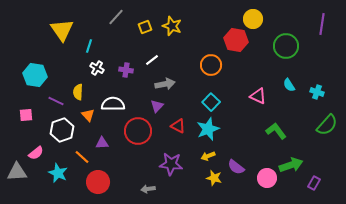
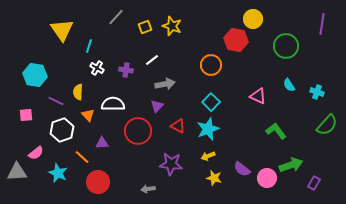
purple semicircle at (236, 167): moved 6 px right, 2 px down
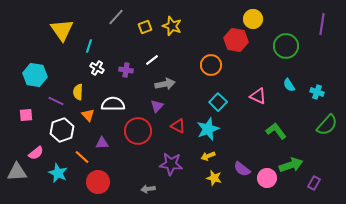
cyan square at (211, 102): moved 7 px right
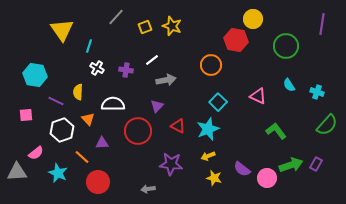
gray arrow at (165, 84): moved 1 px right, 4 px up
orange triangle at (88, 115): moved 4 px down
purple rectangle at (314, 183): moved 2 px right, 19 px up
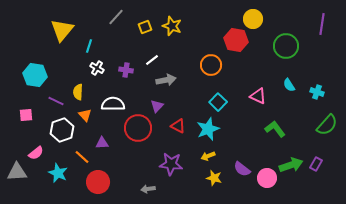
yellow triangle at (62, 30): rotated 15 degrees clockwise
orange triangle at (88, 119): moved 3 px left, 4 px up
red circle at (138, 131): moved 3 px up
green L-shape at (276, 131): moved 1 px left, 2 px up
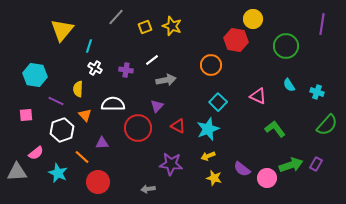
white cross at (97, 68): moved 2 px left
yellow semicircle at (78, 92): moved 3 px up
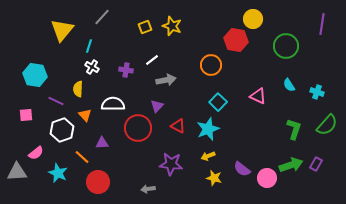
gray line at (116, 17): moved 14 px left
white cross at (95, 68): moved 3 px left, 1 px up
green L-shape at (275, 129): moved 19 px right; rotated 55 degrees clockwise
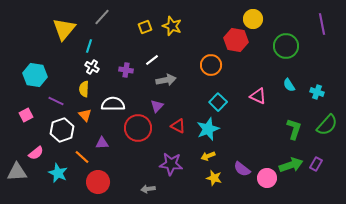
purple line at (322, 24): rotated 20 degrees counterclockwise
yellow triangle at (62, 30): moved 2 px right, 1 px up
yellow semicircle at (78, 89): moved 6 px right
pink square at (26, 115): rotated 24 degrees counterclockwise
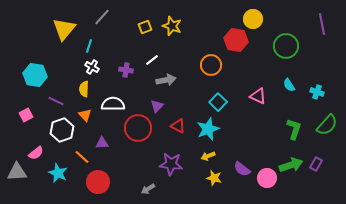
gray arrow at (148, 189): rotated 24 degrees counterclockwise
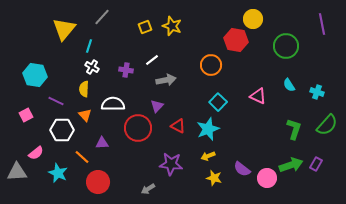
white hexagon at (62, 130): rotated 20 degrees clockwise
